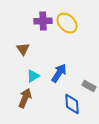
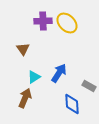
cyan triangle: moved 1 px right, 1 px down
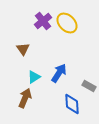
purple cross: rotated 36 degrees counterclockwise
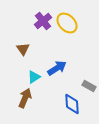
blue arrow: moved 2 px left, 5 px up; rotated 24 degrees clockwise
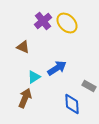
brown triangle: moved 2 px up; rotated 32 degrees counterclockwise
